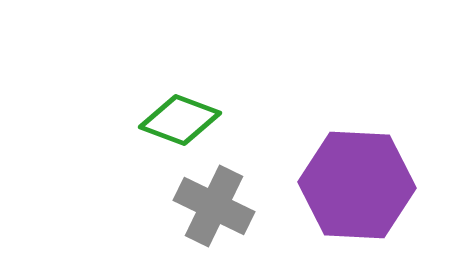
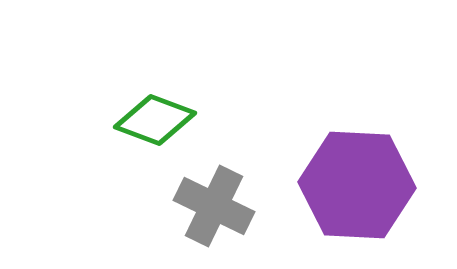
green diamond: moved 25 px left
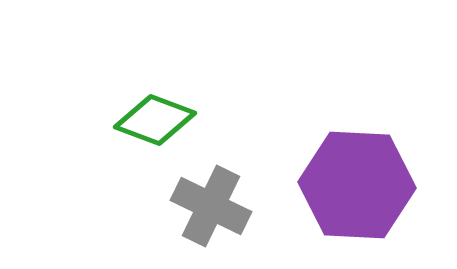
gray cross: moved 3 px left
